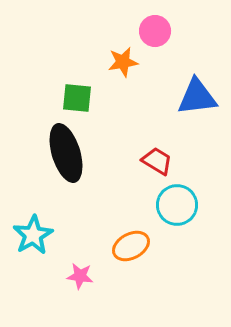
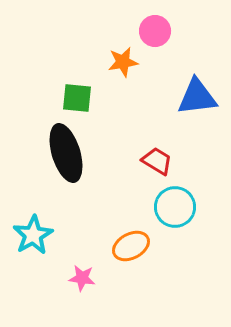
cyan circle: moved 2 px left, 2 px down
pink star: moved 2 px right, 2 px down
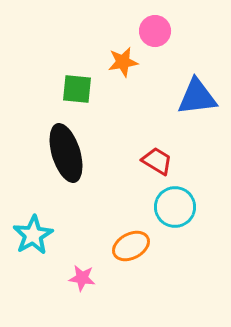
green square: moved 9 px up
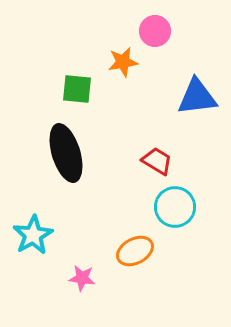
orange ellipse: moved 4 px right, 5 px down
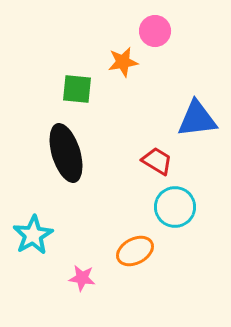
blue triangle: moved 22 px down
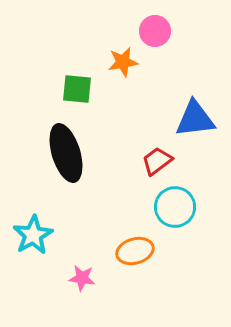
blue triangle: moved 2 px left
red trapezoid: rotated 68 degrees counterclockwise
orange ellipse: rotated 12 degrees clockwise
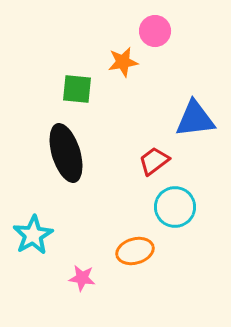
red trapezoid: moved 3 px left
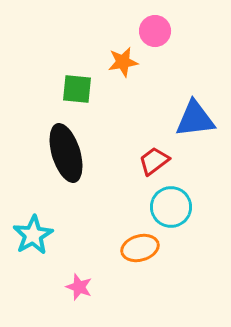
cyan circle: moved 4 px left
orange ellipse: moved 5 px right, 3 px up
pink star: moved 3 px left, 9 px down; rotated 12 degrees clockwise
